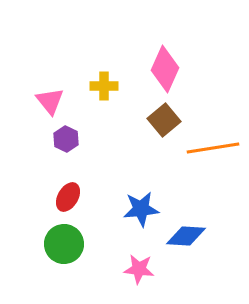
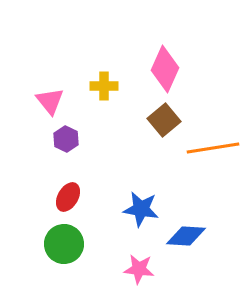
blue star: rotated 15 degrees clockwise
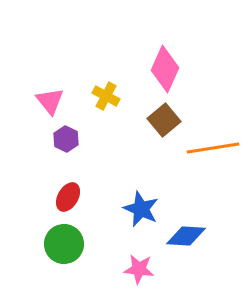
yellow cross: moved 2 px right, 10 px down; rotated 28 degrees clockwise
blue star: rotated 15 degrees clockwise
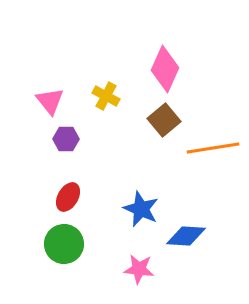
purple hexagon: rotated 25 degrees counterclockwise
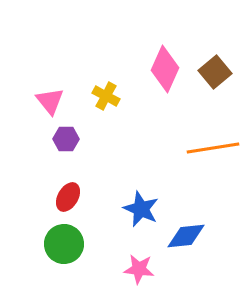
brown square: moved 51 px right, 48 px up
blue diamond: rotated 9 degrees counterclockwise
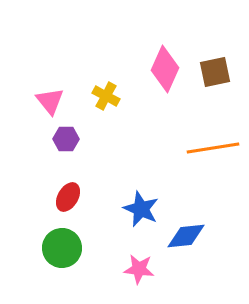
brown square: rotated 28 degrees clockwise
green circle: moved 2 px left, 4 px down
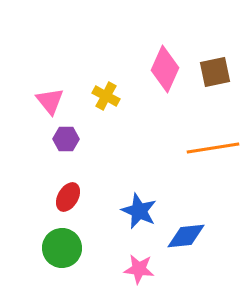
blue star: moved 2 px left, 2 px down
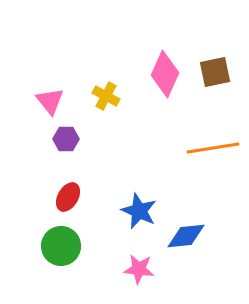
pink diamond: moved 5 px down
green circle: moved 1 px left, 2 px up
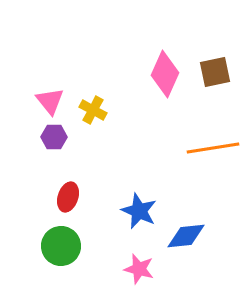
yellow cross: moved 13 px left, 14 px down
purple hexagon: moved 12 px left, 2 px up
red ellipse: rotated 12 degrees counterclockwise
pink star: rotated 8 degrees clockwise
